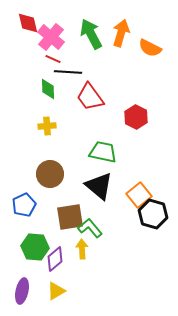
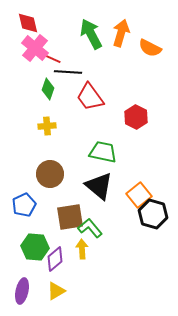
pink cross: moved 16 px left, 11 px down
green diamond: rotated 20 degrees clockwise
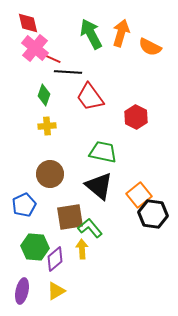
orange semicircle: moved 1 px up
green diamond: moved 4 px left, 6 px down
black hexagon: rotated 8 degrees counterclockwise
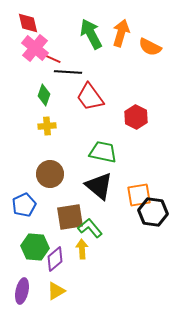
orange square: rotated 30 degrees clockwise
black hexagon: moved 2 px up
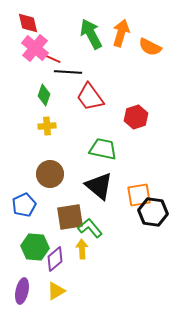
red hexagon: rotated 15 degrees clockwise
green trapezoid: moved 3 px up
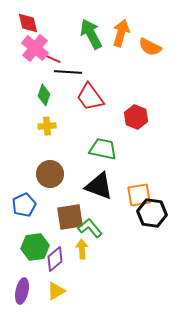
red hexagon: rotated 20 degrees counterclockwise
black triangle: rotated 20 degrees counterclockwise
black hexagon: moved 1 px left, 1 px down
green hexagon: rotated 12 degrees counterclockwise
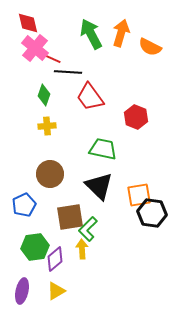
black triangle: rotated 24 degrees clockwise
green L-shape: moved 2 px left, 1 px down; rotated 95 degrees counterclockwise
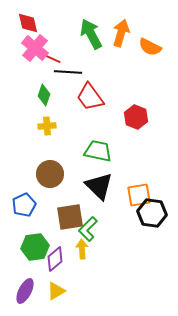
green trapezoid: moved 5 px left, 2 px down
purple ellipse: moved 3 px right; rotated 15 degrees clockwise
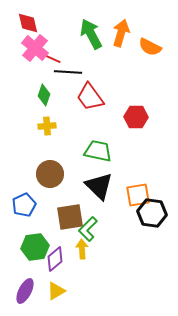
red hexagon: rotated 20 degrees counterclockwise
orange square: moved 1 px left
